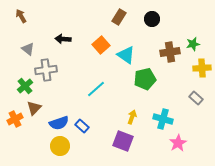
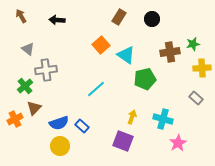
black arrow: moved 6 px left, 19 px up
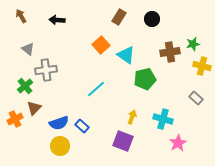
yellow cross: moved 2 px up; rotated 18 degrees clockwise
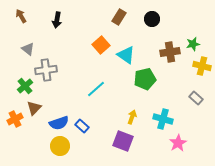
black arrow: rotated 84 degrees counterclockwise
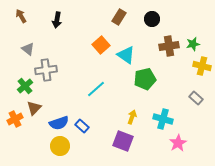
brown cross: moved 1 px left, 6 px up
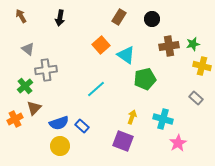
black arrow: moved 3 px right, 2 px up
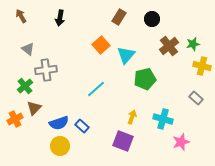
brown cross: rotated 30 degrees counterclockwise
cyan triangle: rotated 36 degrees clockwise
pink star: moved 3 px right, 1 px up; rotated 12 degrees clockwise
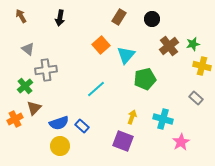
pink star: rotated 12 degrees counterclockwise
